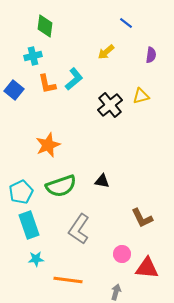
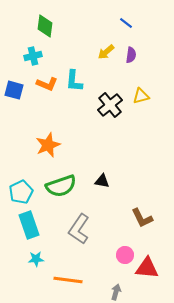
purple semicircle: moved 20 px left
cyan L-shape: moved 2 px down; rotated 135 degrees clockwise
orange L-shape: rotated 55 degrees counterclockwise
blue square: rotated 24 degrees counterclockwise
pink circle: moved 3 px right, 1 px down
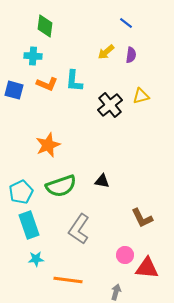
cyan cross: rotated 18 degrees clockwise
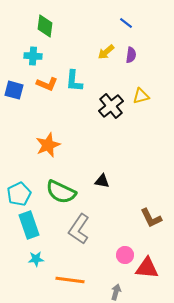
black cross: moved 1 px right, 1 px down
green semicircle: moved 6 px down; rotated 44 degrees clockwise
cyan pentagon: moved 2 px left, 2 px down
brown L-shape: moved 9 px right
orange line: moved 2 px right
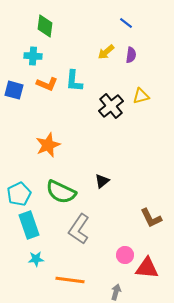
black triangle: rotated 49 degrees counterclockwise
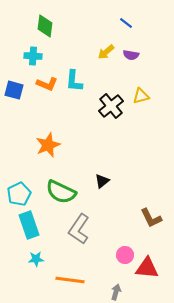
purple semicircle: rotated 91 degrees clockwise
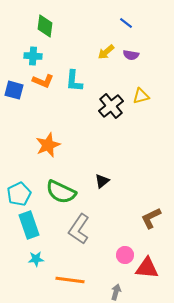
orange L-shape: moved 4 px left, 3 px up
brown L-shape: rotated 90 degrees clockwise
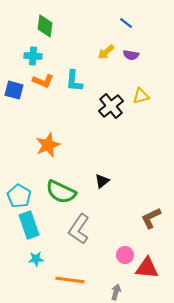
cyan pentagon: moved 2 px down; rotated 15 degrees counterclockwise
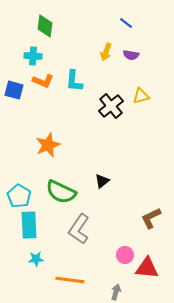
yellow arrow: rotated 30 degrees counterclockwise
cyan rectangle: rotated 16 degrees clockwise
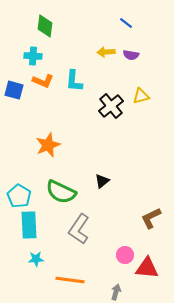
yellow arrow: rotated 66 degrees clockwise
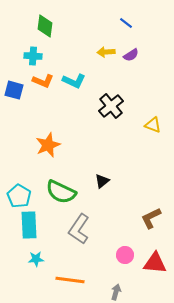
purple semicircle: rotated 42 degrees counterclockwise
cyan L-shape: rotated 70 degrees counterclockwise
yellow triangle: moved 12 px right, 29 px down; rotated 36 degrees clockwise
red triangle: moved 8 px right, 5 px up
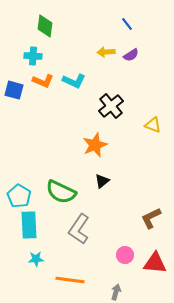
blue line: moved 1 px right, 1 px down; rotated 16 degrees clockwise
orange star: moved 47 px right
